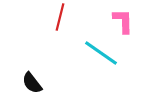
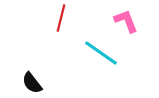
red line: moved 1 px right, 1 px down
pink L-shape: moved 3 px right; rotated 20 degrees counterclockwise
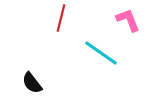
pink L-shape: moved 2 px right, 1 px up
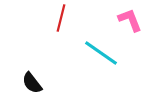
pink L-shape: moved 2 px right
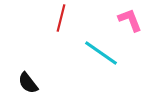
black semicircle: moved 4 px left
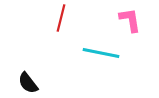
pink L-shape: rotated 12 degrees clockwise
cyan line: rotated 24 degrees counterclockwise
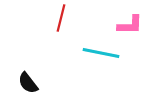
pink L-shape: moved 5 px down; rotated 100 degrees clockwise
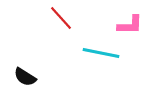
red line: rotated 56 degrees counterclockwise
black semicircle: moved 3 px left, 6 px up; rotated 20 degrees counterclockwise
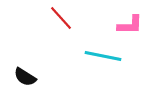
cyan line: moved 2 px right, 3 px down
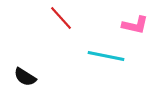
pink L-shape: moved 5 px right; rotated 12 degrees clockwise
cyan line: moved 3 px right
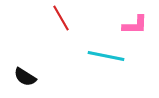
red line: rotated 12 degrees clockwise
pink L-shape: rotated 12 degrees counterclockwise
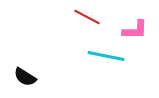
red line: moved 26 px right, 1 px up; rotated 32 degrees counterclockwise
pink L-shape: moved 5 px down
